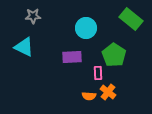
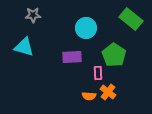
gray star: moved 1 px up
cyan triangle: rotated 10 degrees counterclockwise
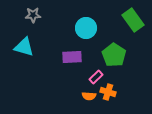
green rectangle: moved 2 px right, 1 px down; rotated 15 degrees clockwise
pink rectangle: moved 2 px left, 4 px down; rotated 48 degrees clockwise
orange cross: rotated 21 degrees counterclockwise
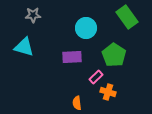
green rectangle: moved 6 px left, 3 px up
orange semicircle: moved 12 px left, 7 px down; rotated 80 degrees clockwise
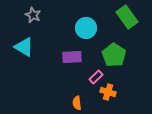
gray star: rotated 28 degrees clockwise
cyan triangle: rotated 15 degrees clockwise
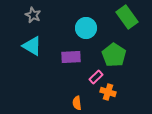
cyan triangle: moved 8 px right, 1 px up
purple rectangle: moved 1 px left
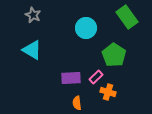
cyan triangle: moved 4 px down
purple rectangle: moved 21 px down
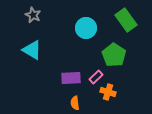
green rectangle: moved 1 px left, 3 px down
orange semicircle: moved 2 px left
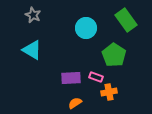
pink rectangle: rotated 64 degrees clockwise
orange cross: moved 1 px right; rotated 28 degrees counterclockwise
orange semicircle: rotated 64 degrees clockwise
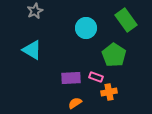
gray star: moved 2 px right, 4 px up; rotated 21 degrees clockwise
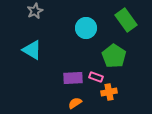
green pentagon: moved 1 px down
purple rectangle: moved 2 px right
